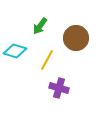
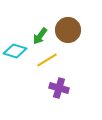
green arrow: moved 10 px down
brown circle: moved 8 px left, 8 px up
yellow line: rotated 30 degrees clockwise
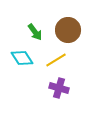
green arrow: moved 5 px left, 4 px up; rotated 72 degrees counterclockwise
cyan diamond: moved 7 px right, 7 px down; rotated 40 degrees clockwise
yellow line: moved 9 px right
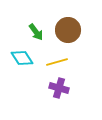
green arrow: moved 1 px right
yellow line: moved 1 px right, 2 px down; rotated 15 degrees clockwise
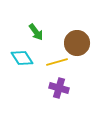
brown circle: moved 9 px right, 13 px down
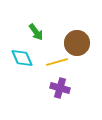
cyan diamond: rotated 10 degrees clockwise
purple cross: moved 1 px right
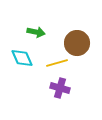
green arrow: rotated 42 degrees counterclockwise
yellow line: moved 1 px down
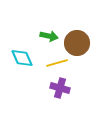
green arrow: moved 13 px right, 4 px down
